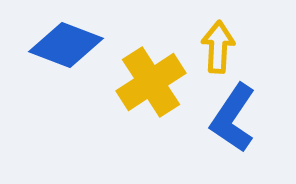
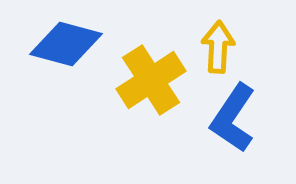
blue diamond: moved 1 px up; rotated 6 degrees counterclockwise
yellow cross: moved 2 px up
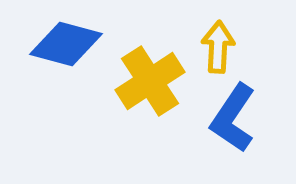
yellow cross: moved 1 px left, 1 px down
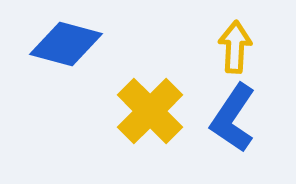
yellow arrow: moved 17 px right
yellow cross: moved 30 px down; rotated 12 degrees counterclockwise
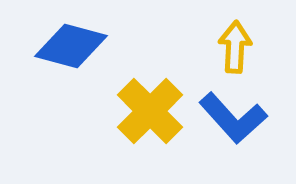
blue diamond: moved 5 px right, 2 px down
blue L-shape: rotated 76 degrees counterclockwise
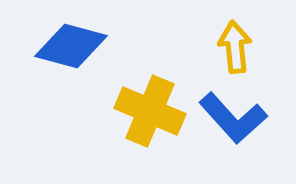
yellow arrow: rotated 9 degrees counterclockwise
yellow cross: rotated 22 degrees counterclockwise
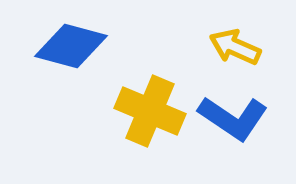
yellow arrow: rotated 60 degrees counterclockwise
blue L-shape: rotated 14 degrees counterclockwise
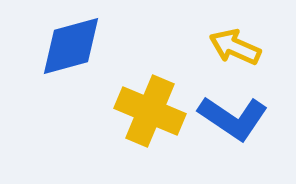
blue diamond: rotated 30 degrees counterclockwise
